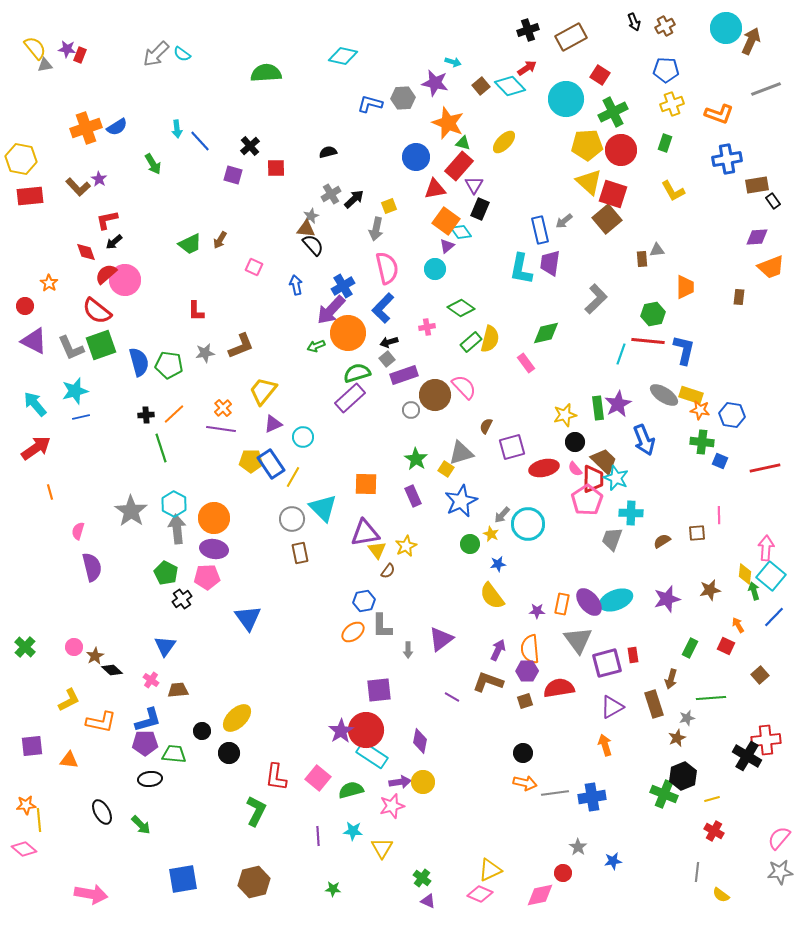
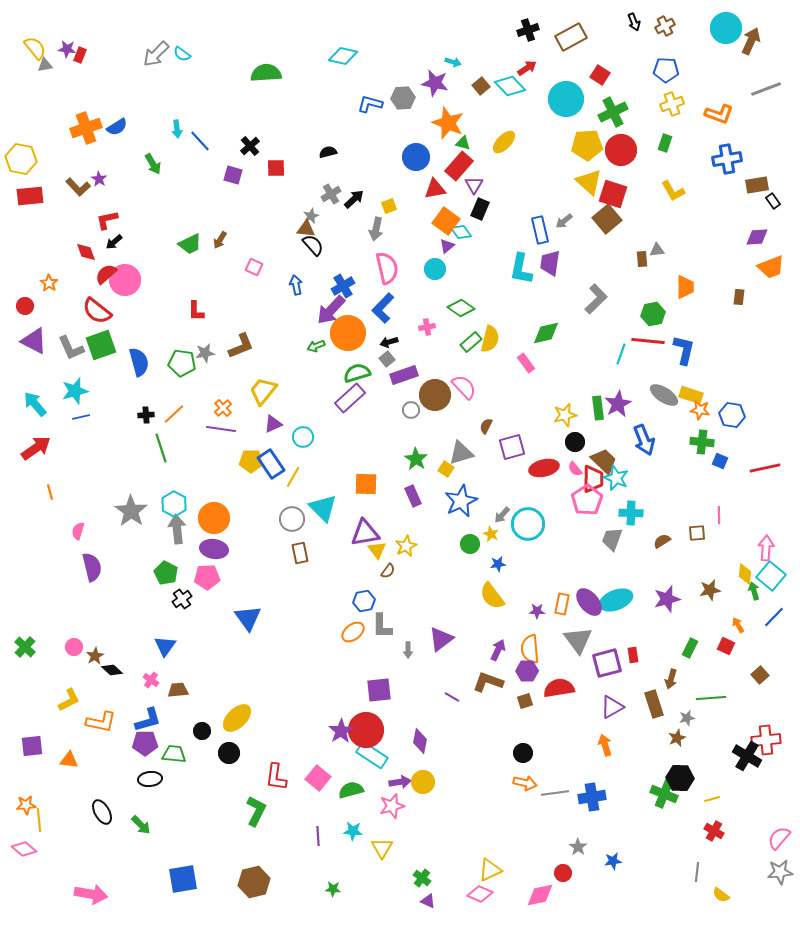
green pentagon at (169, 365): moved 13 px right, 2 px up
black hexagon at (683, 776): moved 3 px left, 2 px down; rotated 24 degrees clockwise
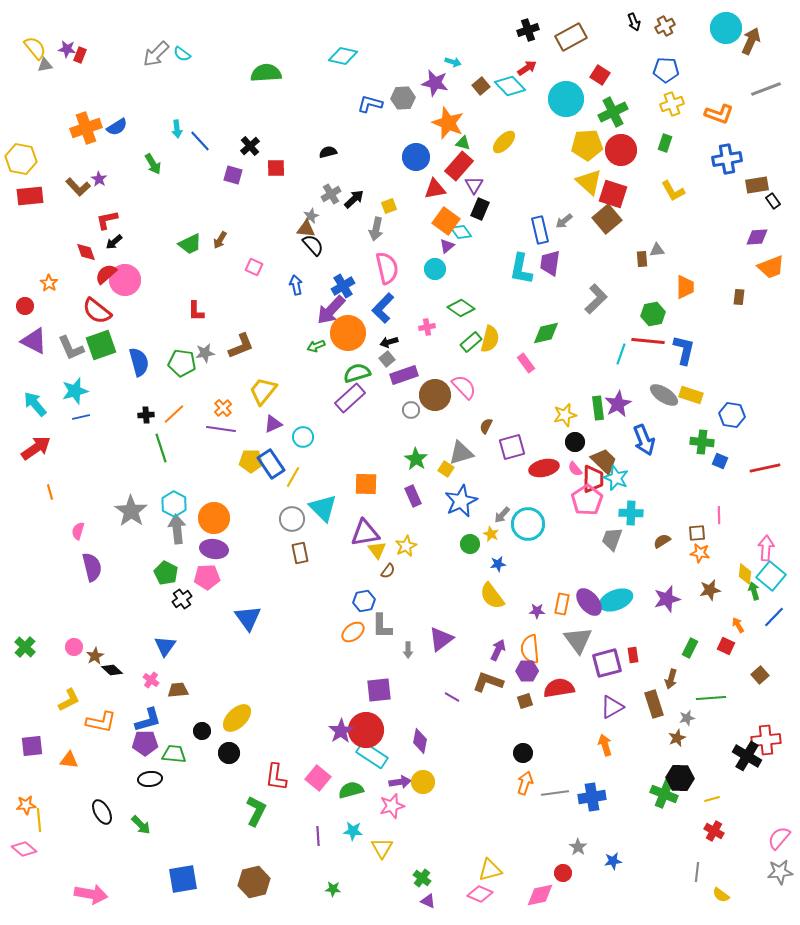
orange star at (700, 410): moved 143 px down
orange arrow at (525, 783): rotated 85 degrees counterclockwise
yellow triangle at (490, 870): rotated 10 degrees clockwise
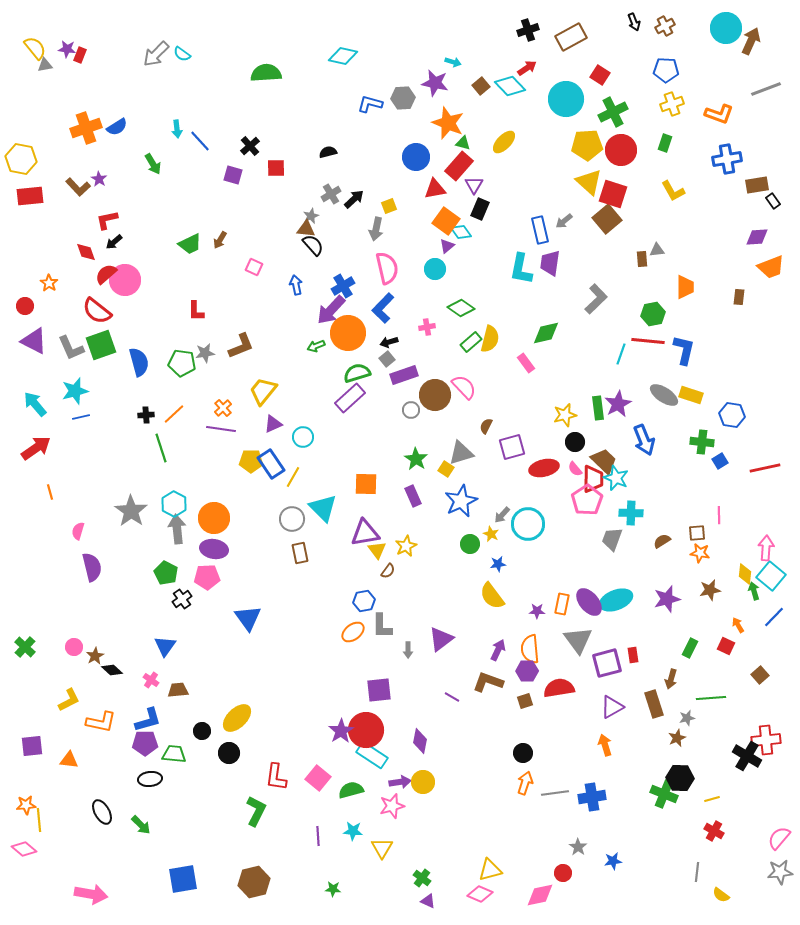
blue square at (720, 461): rotated 35 degrees clockwise
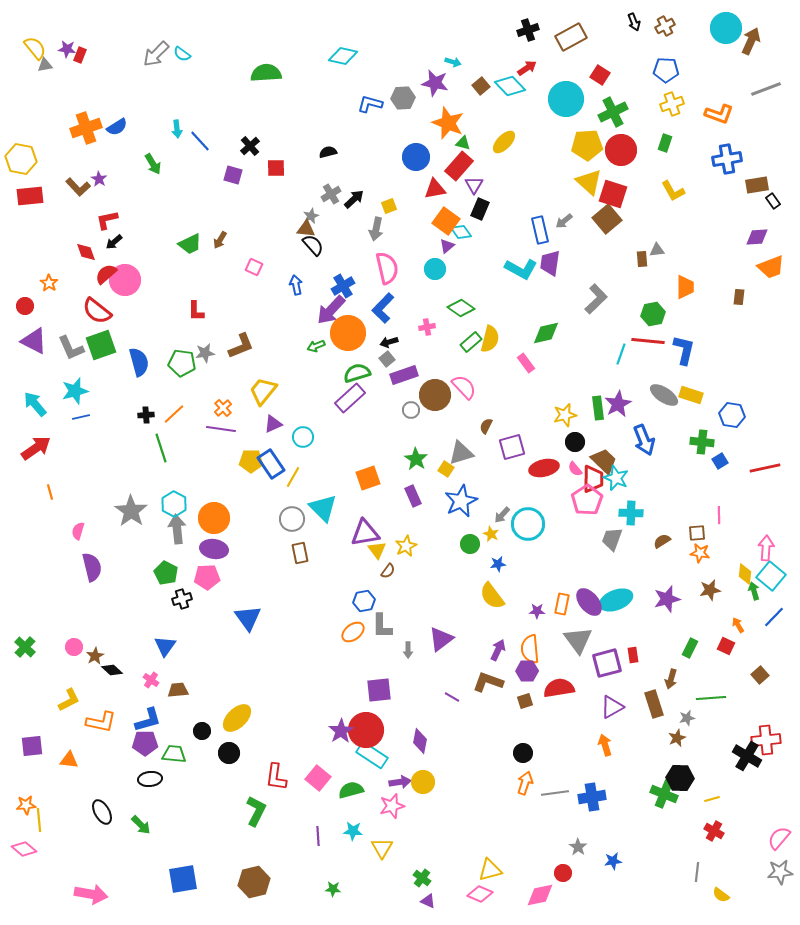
cyan L-shape at (521, 269): rotated 72 degrees counterclockwise
orange square at (366, 484): moved 2 px right, 6 px up; rotated 20 degrees counterclockwise
black cross at (182, 599): rotated 18 degrees clockwise
